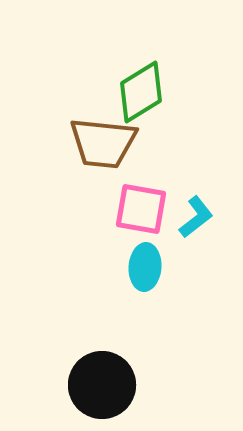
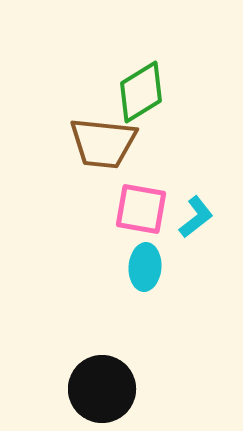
black circle: moved 4 px down
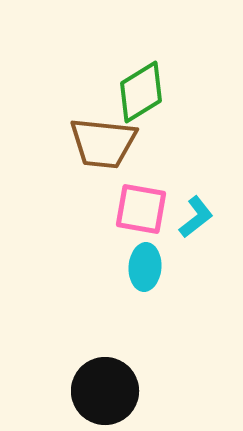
black circle: moved 3 px right, 2 px down
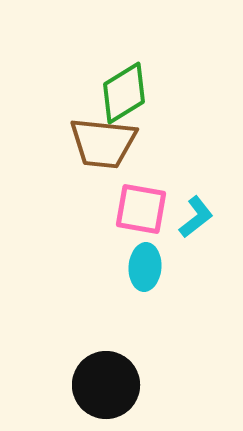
green diamond: moved 17 px left, 1 px down
black circle: moved 1 px right, 6 px up
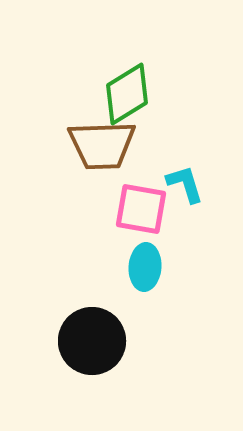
green diamond: moved 3 px right, 1 px down
brown trapezoid: moved 1 px left, 2 px down; rotated 8 degrees counterclockwise
cyan L-shape: moved 11 px left, 33 px up; rotated 69 degrees counterclockwise
black circle: moved 14 px left, 44 px up
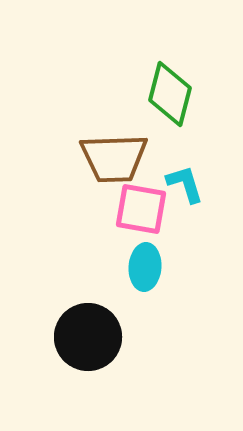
green diamond: moved 43 px right; rotated 44 degrees counterclockwise
brown trapezoid: moved 12 px right, 13 px down
black circle: moved 4 px left, 4 px up
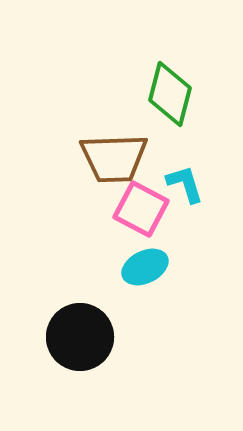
pink square: rotated 18 degrees clockwise
cyan ellipse: rotated 60 degrees clockwise
black circle: moved 8 px left
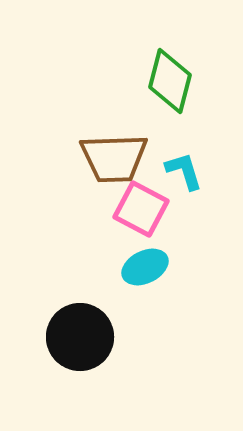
green diamond: moved 13 px up
cyan L-shape: moved 1 px left, 13 px up
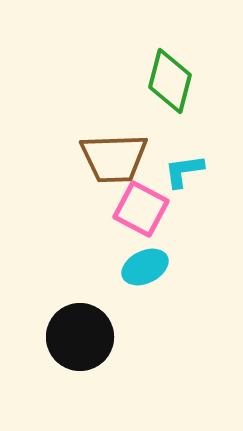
cyan L-shape: rotated 81 degrees counterclockwise
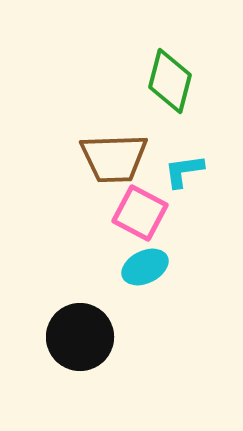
pink square: moved 1 px left, 4 px down
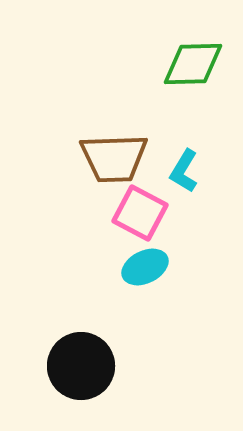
green diamond: moved 23 px right, 17 px up; rotated 74 degrees clockwise
cyan L-shape: rotated 51 degrees counterclockwise
black circle: moved 1 px right, 29 px down
